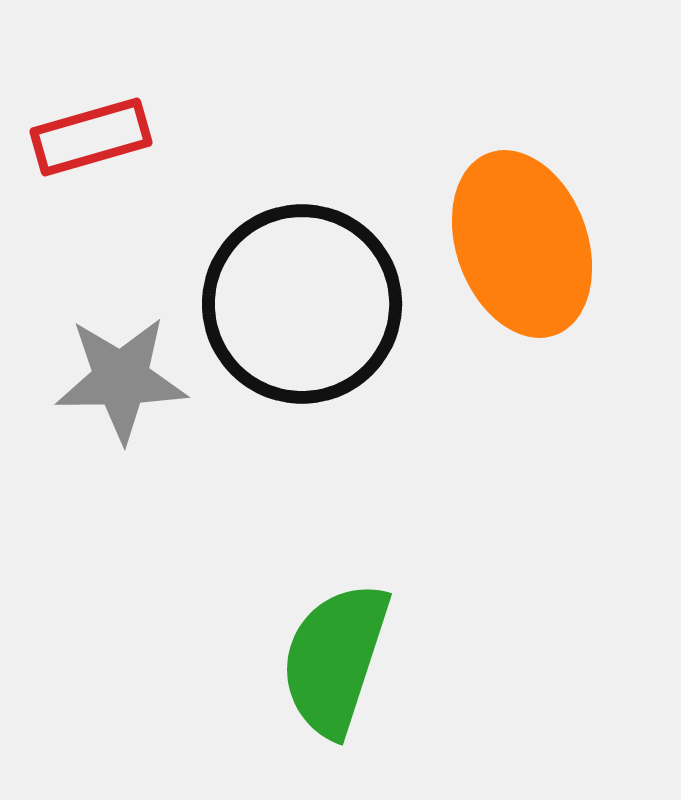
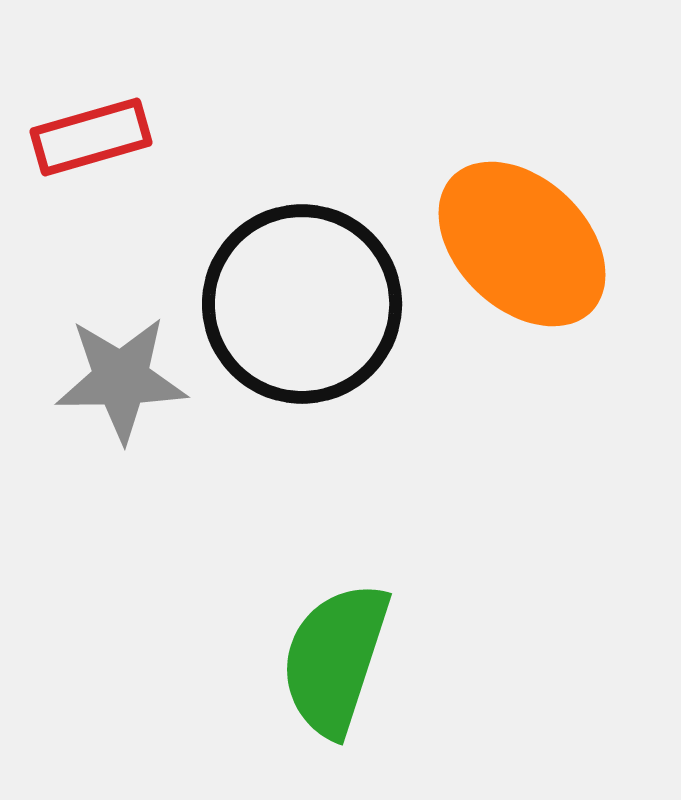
orange ellipse: rotated 26 degrees counterclockwise
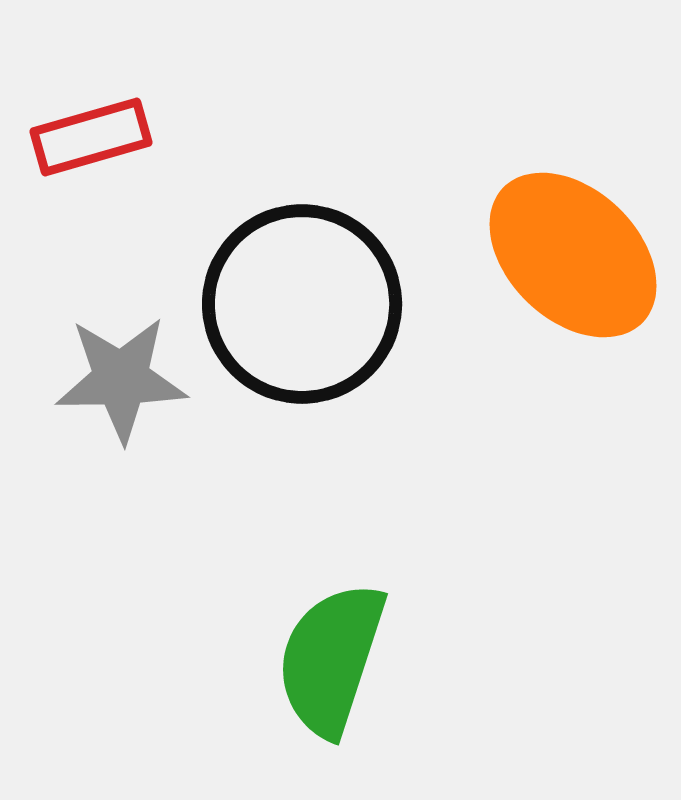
orange ellipse: moved 51 px right, 11 px down
green semicircle: moved 4 px left
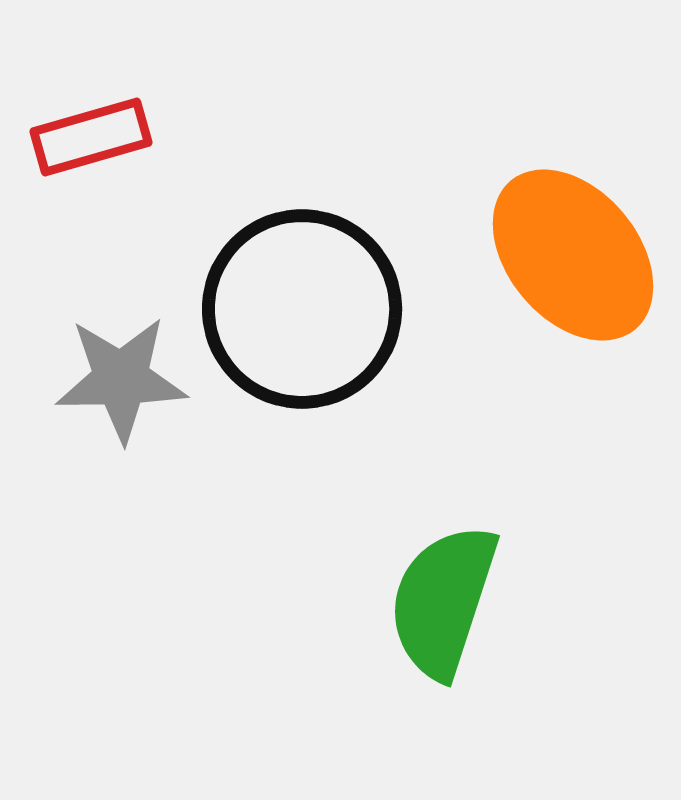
orange ellipse: rotated 6 degrees clockwise
black circle: moved 5 px down
green semicircle: moved 112 px right, 58 px up
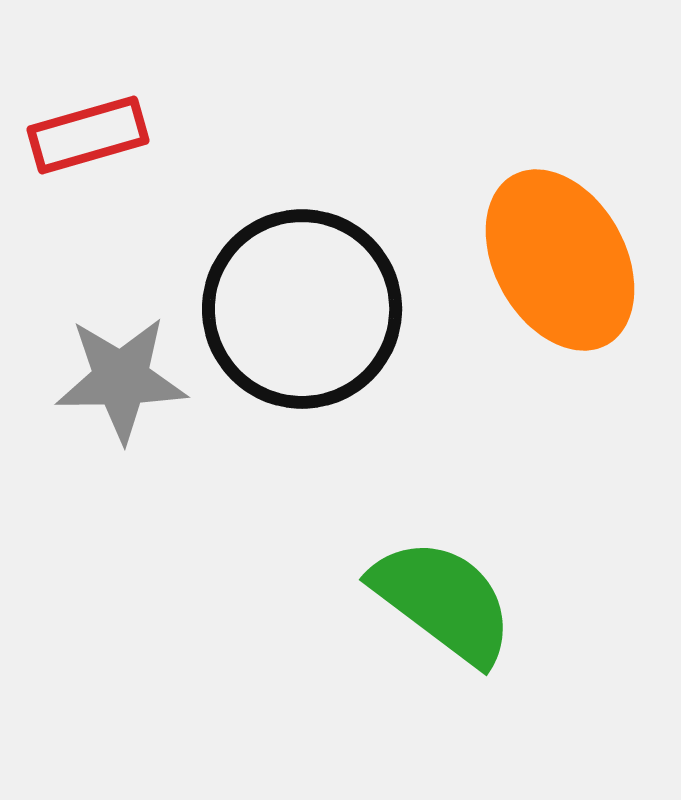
red rectangle: moved 3 px left, 2 px up
orange ellipse: moved 13 px left, 5 px down; rotated 11 degrees clockwise
green semicircle: rotated 109 degrees clockwise
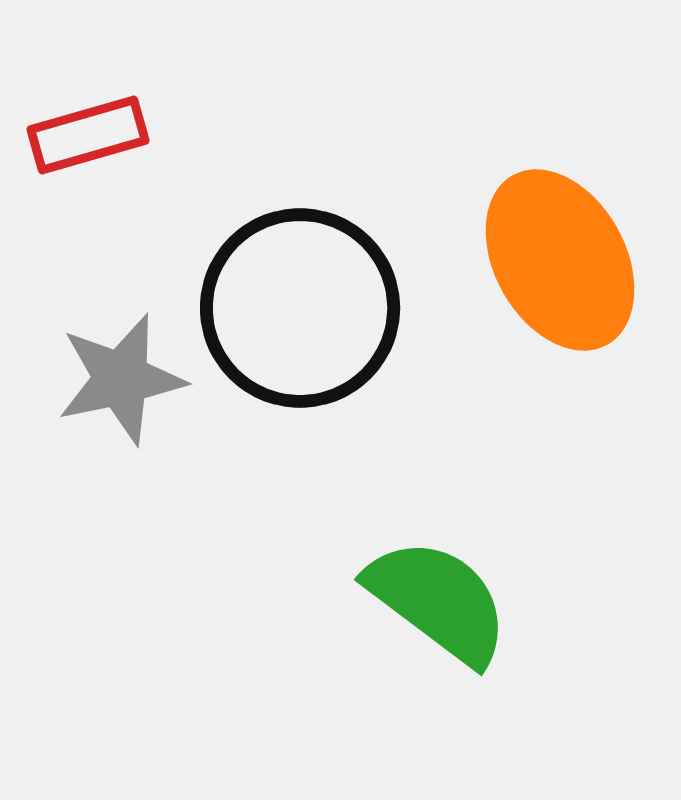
black circle: moved 2 px left, 1 px up
gray star: rotated 11 degrees counterclockwise
green semicircle: moved 5 px left
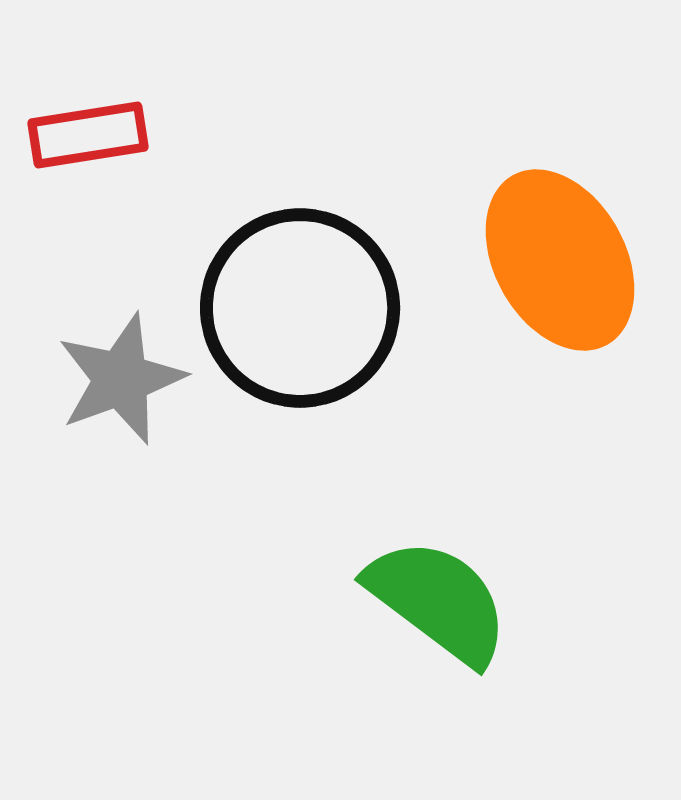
red rectangle: rotated 7 degrees clockwise
gray star: rotated 8 degrees counterclockwise
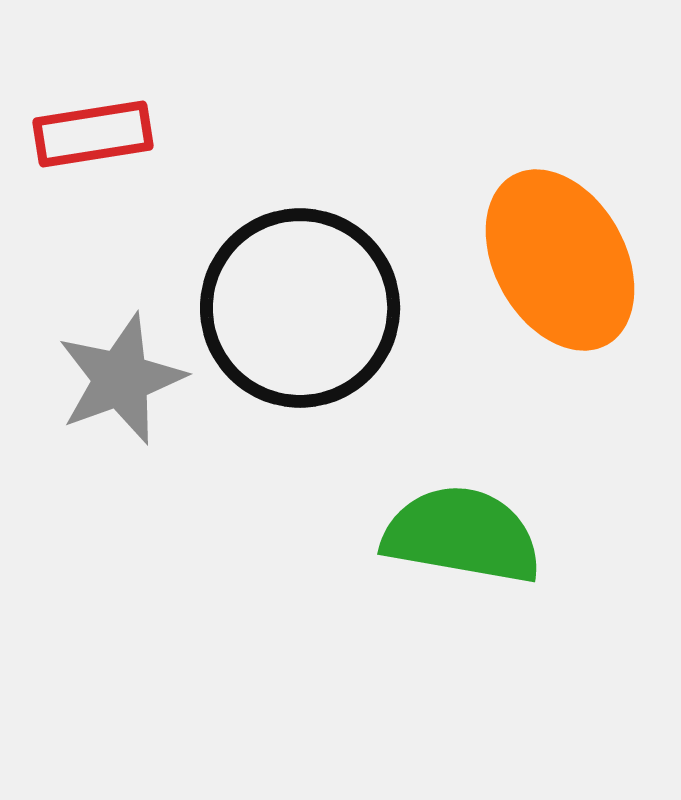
red rectangle: moved 5 px right, 1 px up
green semicircle: moved 24 px right, 66 px up; rotated 27 degrees counterclockwise
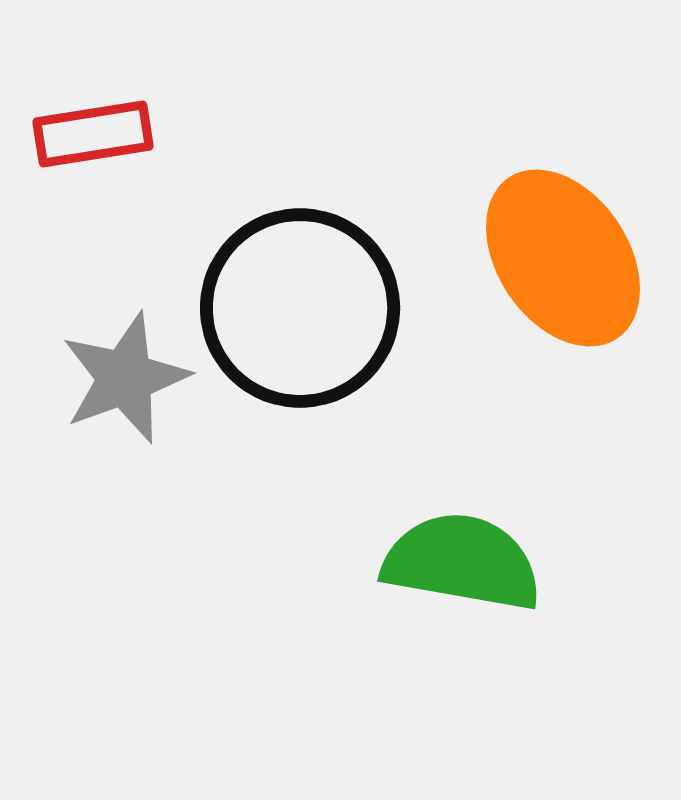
orange ellipse: moved 3 px right, 2 px up; rotated 5 degrees counterclockwise
gray star: moved 4 px right, 1 px up
green semicircle: moved 27 px down
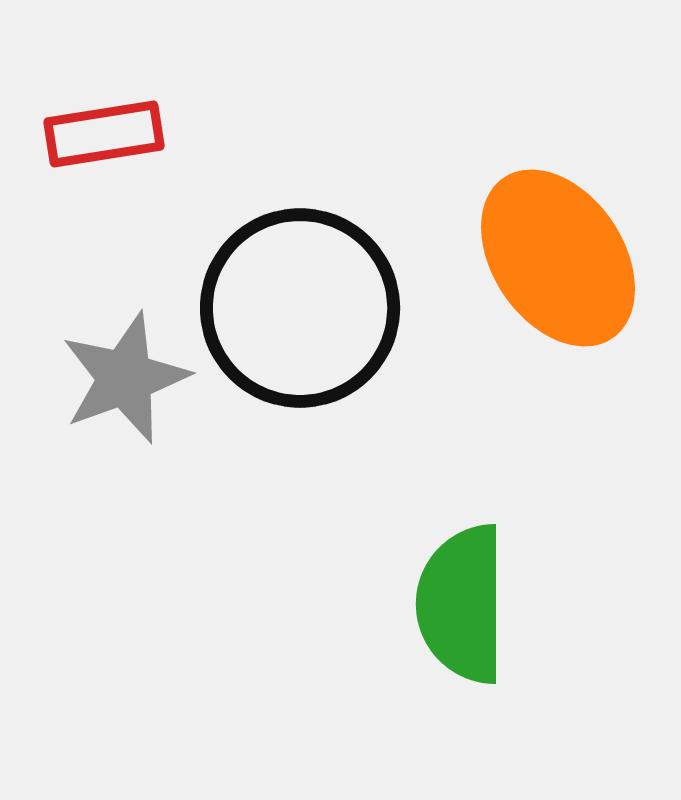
red rectangle: moved 11 px right
orange ellipse: moved 5 px left
green semicircle: moved 42 px down; rotated 100 degrees counterclockwise
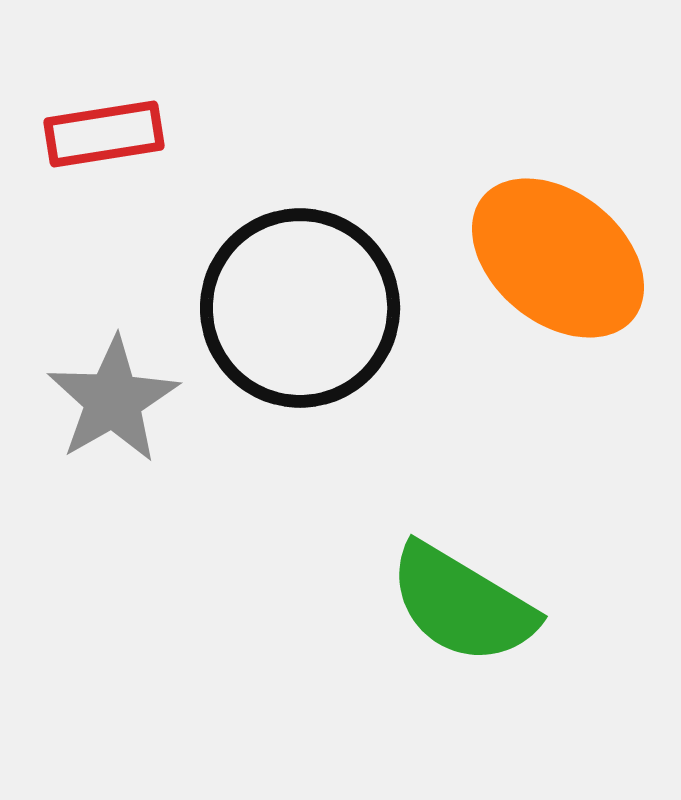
orange ellipse: rotated 17 degrees counterclockwise
gray star: moved 12 px left, 22 px down; rotated 10 degrees counterclockwise
green semicircle: rotated 59 degrees counterclockwise
